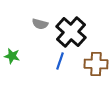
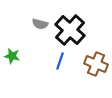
black cross: moved 1 px left, 2 px up
brown cross: rotated 20 degrees clockwise
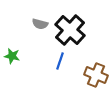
brown cross: moved 11 px down
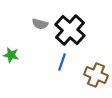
green star: moved 1 px left, 1 px up
blue line: moved 2 px right, 1 px down
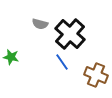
black cross: moved 4 px down
green star: moved 2 px down
blue line: rotated 54 degrees counterclockwise
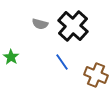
black cross: moved 3 px right, 8 px up
green star: rotated 21 degrees clockwise
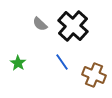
gray semicircle: rotated 28 degrees clockwise
green star: moved 7 px right, 6 px down
brown cross: moved 2 px left
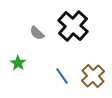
gray semicircle: moved 3 px left, 9 px down
blue line: moved 14 px down
brown cross: moved 1 px left, 1 px down; rotated 25 degrees clockwise
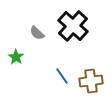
green star: moved 2 px left, 6 px up
brown cross: moved 2 px left, 5 px down; rotated 35 degrees clockwise
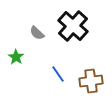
blue line: moved 4 px left, 2 px up
